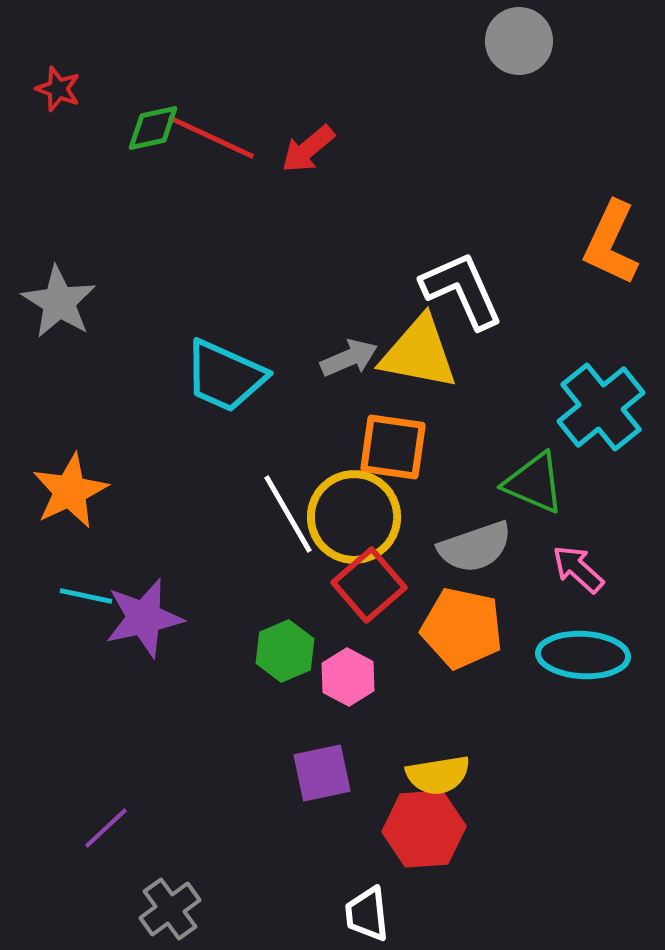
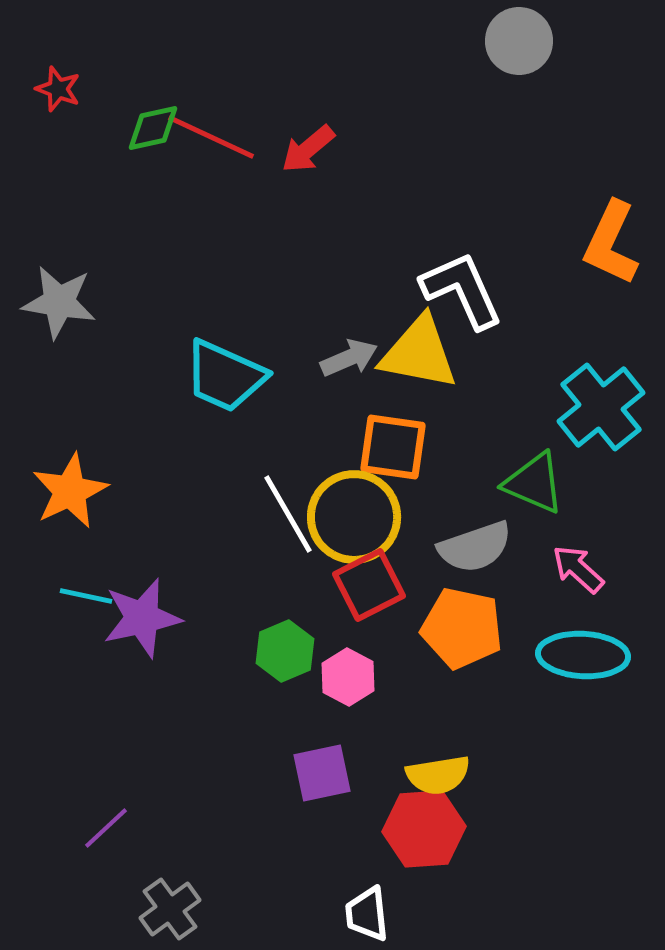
gray star: rotated 22 degrees counterclockwise
red square: rotated 14 degrees clockwise
purple star: moved 2 px left
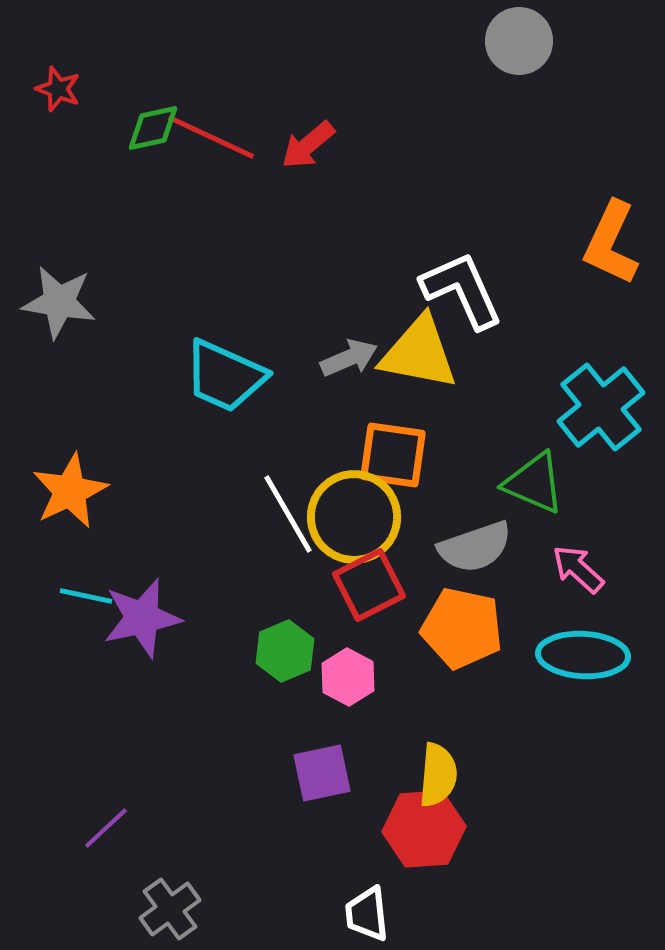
red arrow: moved 4 px up
orange square: moved 8 px down
yellow semicircle: rotated 76 degrees counterclockwise
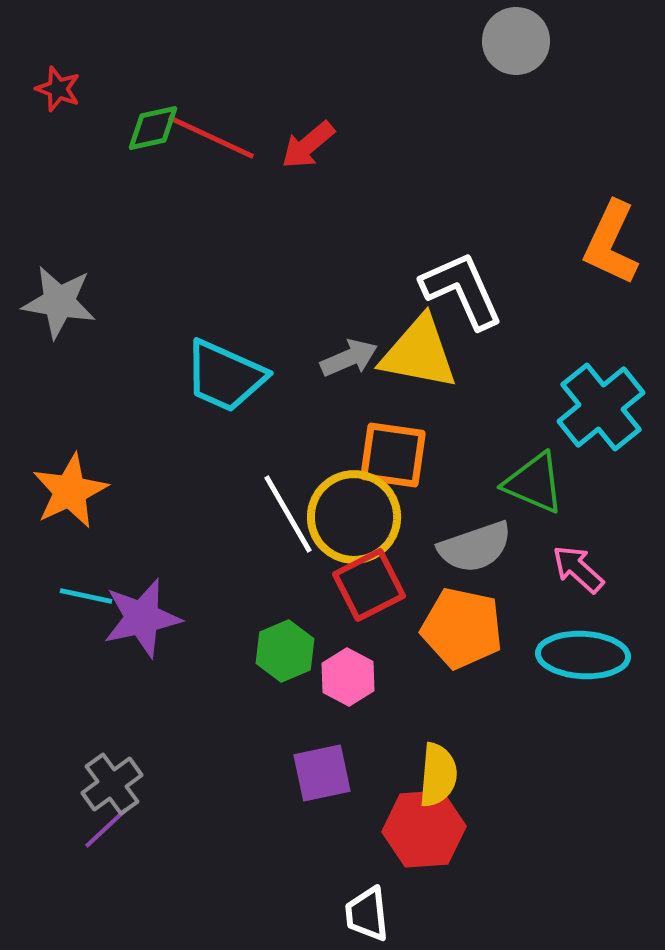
gray circle: moved 3 px left
gray cross: moved 58 px left, 125 px up
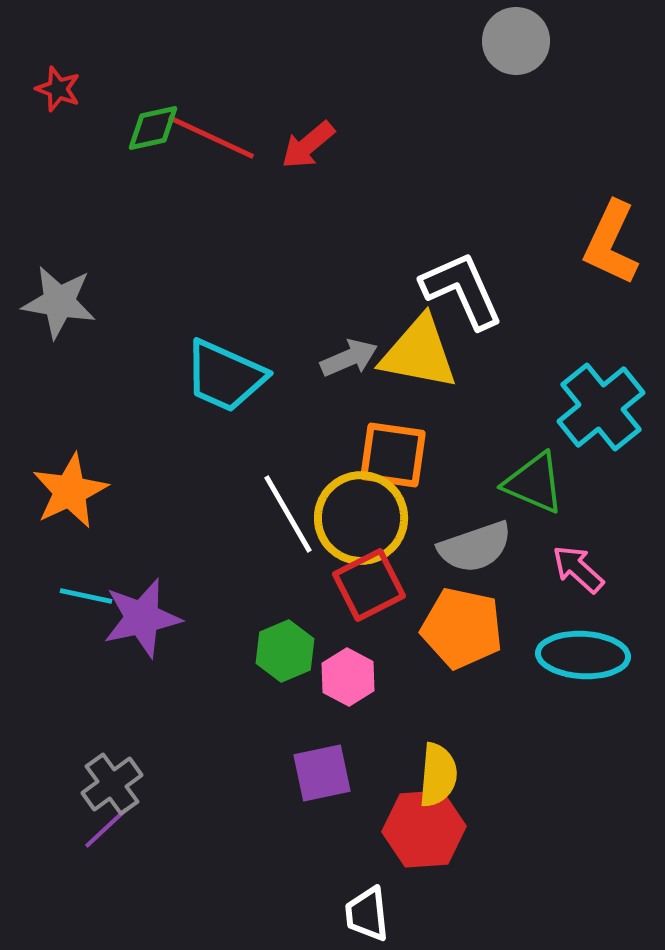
yellow circle: moved 7 px right, 1 px down
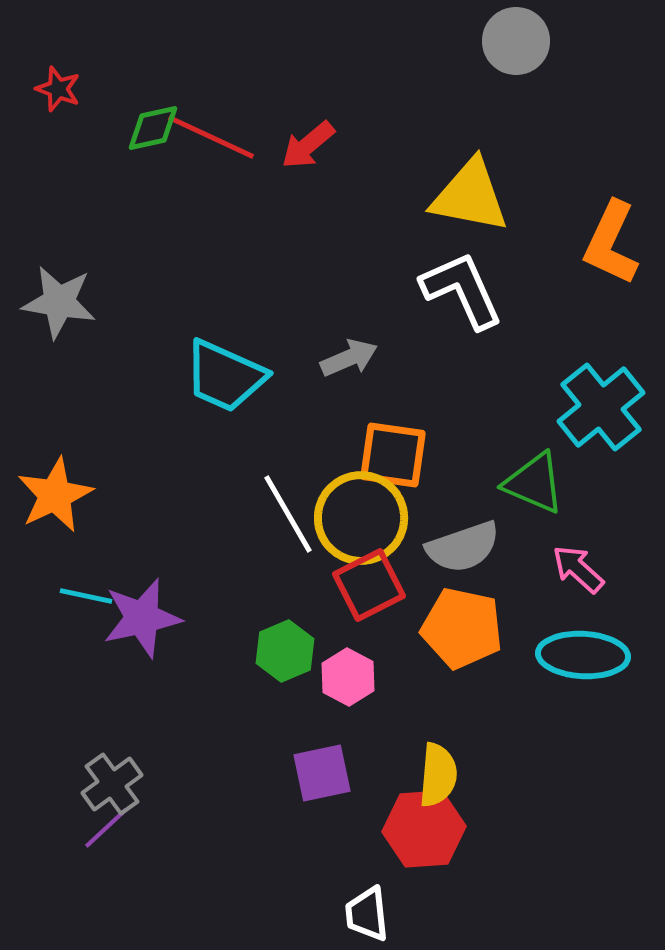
yellow triangle: moved 51 px right, 157 px up
orange star: moved 15 px left, 4 px down
gray semicircle: moved 12 px left
